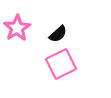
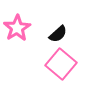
pink square: rotated 24 degrees counterclockwise
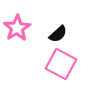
pink square: rotated 12 degrees counterclockwise
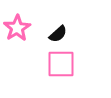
pink square: rotated 28 degrees counterclockwise
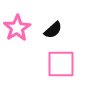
black semicircle: moved 5 px left, 4 px up
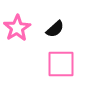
black semicircle: moved 2 px right, 1 px up
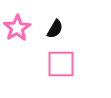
black semicircle: rotated 18 degrees counterclockwise
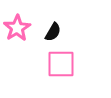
black semicircle: moved 2 px left, 3 px down
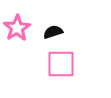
black semicircle: rotated 138 degrees counterclockwise
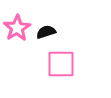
black semicircle: moved 7 px left
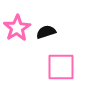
pink square: moved 3 px down
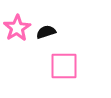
pink square: moved 3 px right, 1 px up
